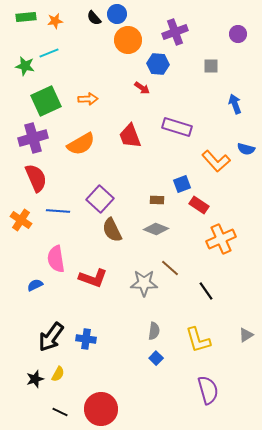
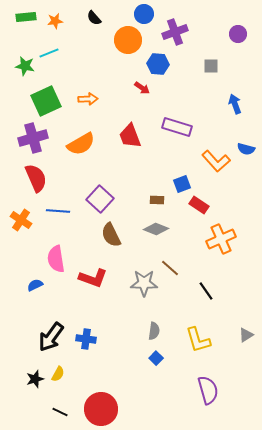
blue circle at (117, 14): moved 27 px right
brown semicircle at (112, 230): moved 1 px left, 5 px down
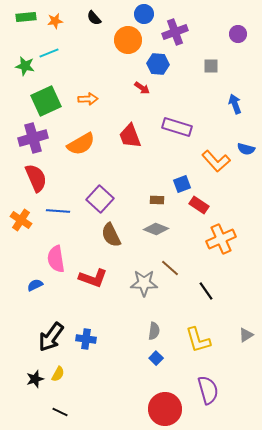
red circle at (101, 409): moved 64 px right
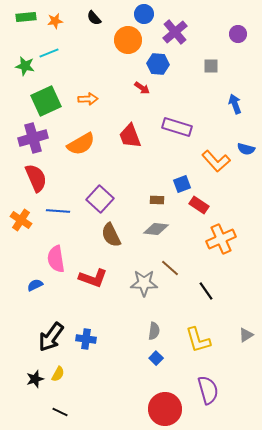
purple cross at (175, 32): rotated 20 degrees counterclockwise
gray diamond at (156, 229): rotated 15 degrees counterclockwise
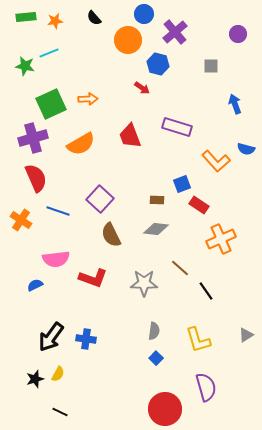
blue hexagon at (158, 64): rotated 10 degrees clockwise
green square at (46, 101): moved 5 px right, 3 px down
blue line at (58, 211): rotated 15 degrees clockwise
pink semicircle at (56, 259): rotated 88 degrees counterclockwise
brown line at (170, 268): moved 10 px right
purple semicircle at (208, 390): moved 2 px left, 3 px up
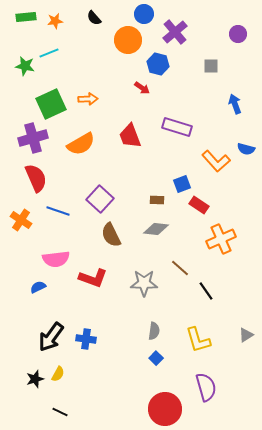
blue semicircle at (35, 285): moved 3 px right, 2 px down
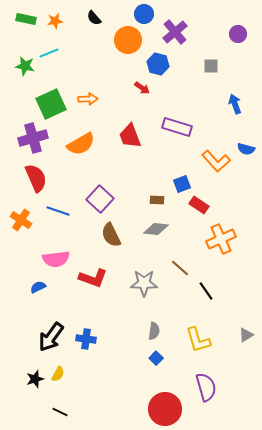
green rectangle at (26, 17): moved 2 px down; rotated 18 degrees clockwise
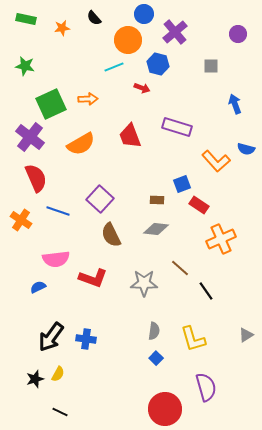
orange star at (55, 21): moved 7 px right, 7 px down
cyan line at (49, 53): moved 65 px right, 14 px down
red arrow at (142, 88): rotated 14 degrees counterclockwise
purple cross at (33, 138): moved 3 px left, 1 px up; rotated 36 degrees counterclockwise
yellow L-shape at (198, 340): moved 5 px left, 1 px up
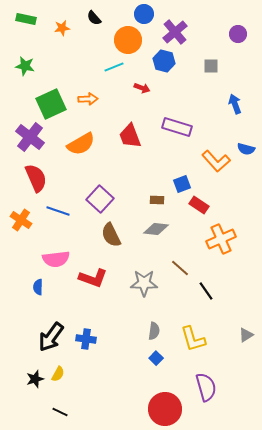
blue hexagon at (158, 64): moved 6 px right, 3 px up
blue semicircle at (38, 287): rotated 63 degrees counterclockwise
